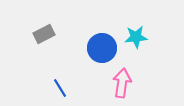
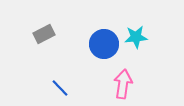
blue circle: moved 2 px right, 4 px up
pink arrow: moved 1 px right, 1 px down
blue line: rotated 12 degrees counterclockwise
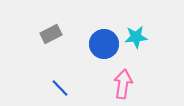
gray rectangle: moved 7 px right
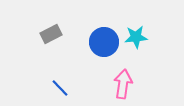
blue circle: moved 2 px up
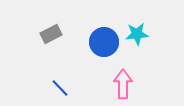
cyan star: moved 1 px right, 3 px up
pink arrow: rotated 8 degrees counterclockwise
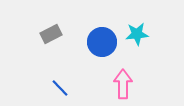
blue circle: moved 2 px left
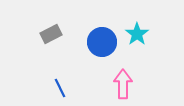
cyan star: rotated 30 degrees counterclockwise
blue line: rotated 18 degrees clockwise
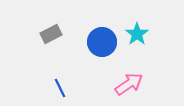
pink arrow: moved 6 px right; rotated 56 degrees clockwise
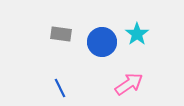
gray rectangle: moved 10 px right; rotated 35 degrees clockwise
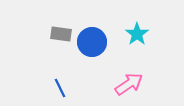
blue circle: moved 10 px left
